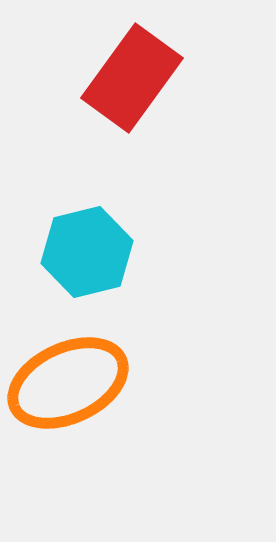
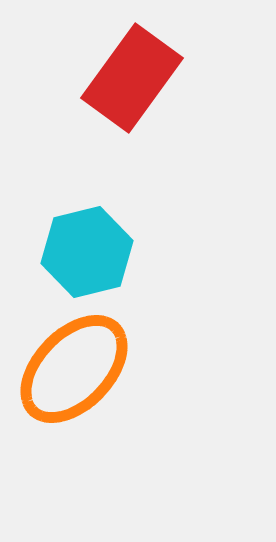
orange ellipse: moved 6 px right, 14 px up; rotated 21 degrees counterclockwise
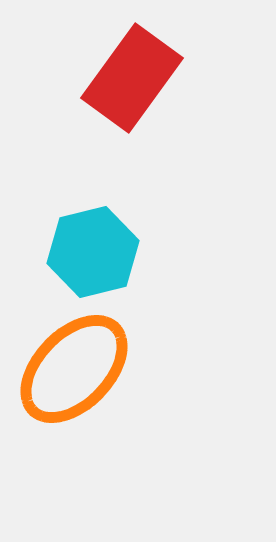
cyan hexagon: moved 6 px right
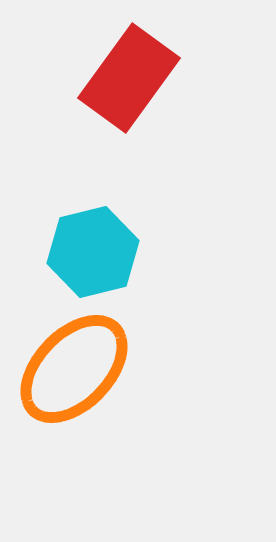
red rectangle: moved 3 px left
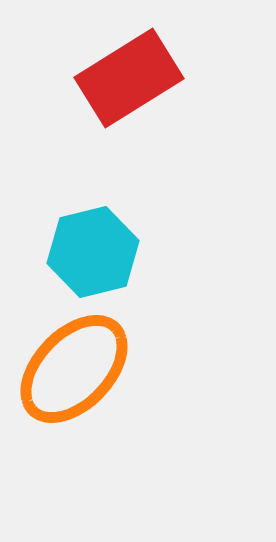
red rectangle: rotated 22 degrees clockwise
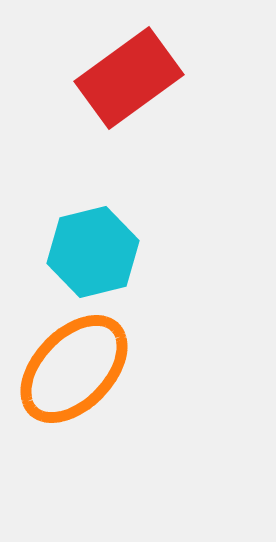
red rectangle: rotated 4 degrees counterclockwise
